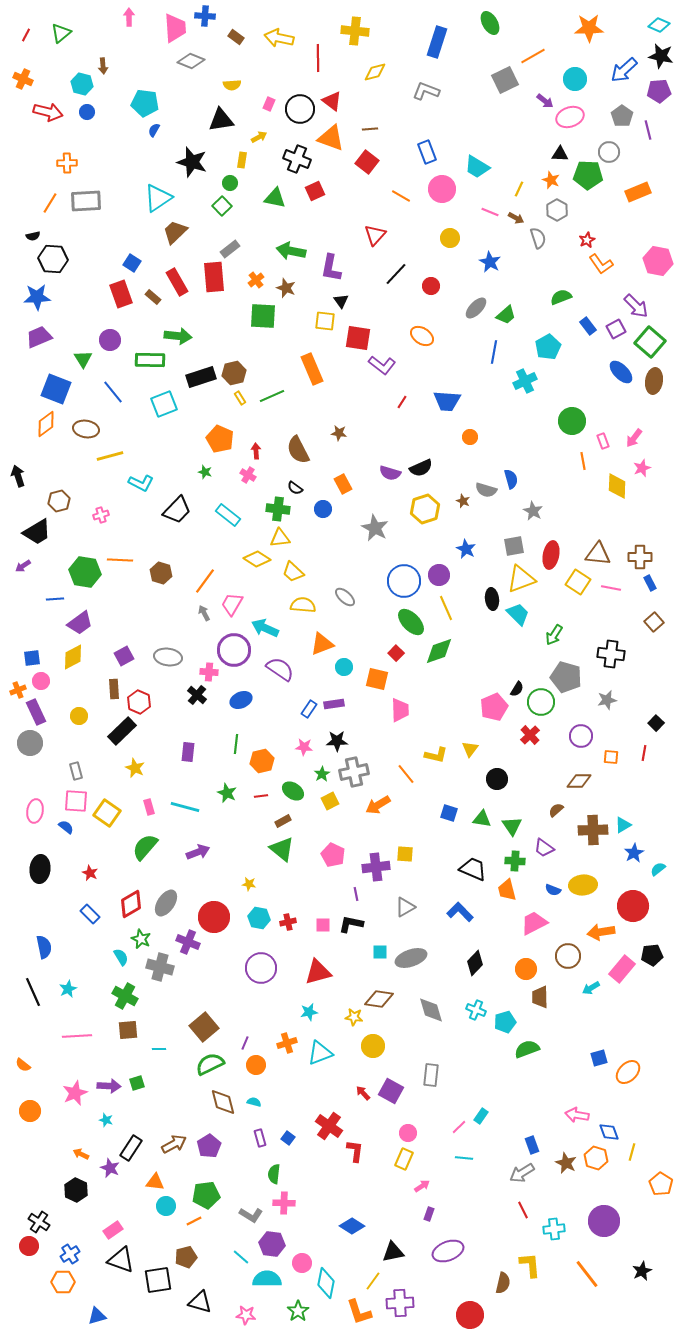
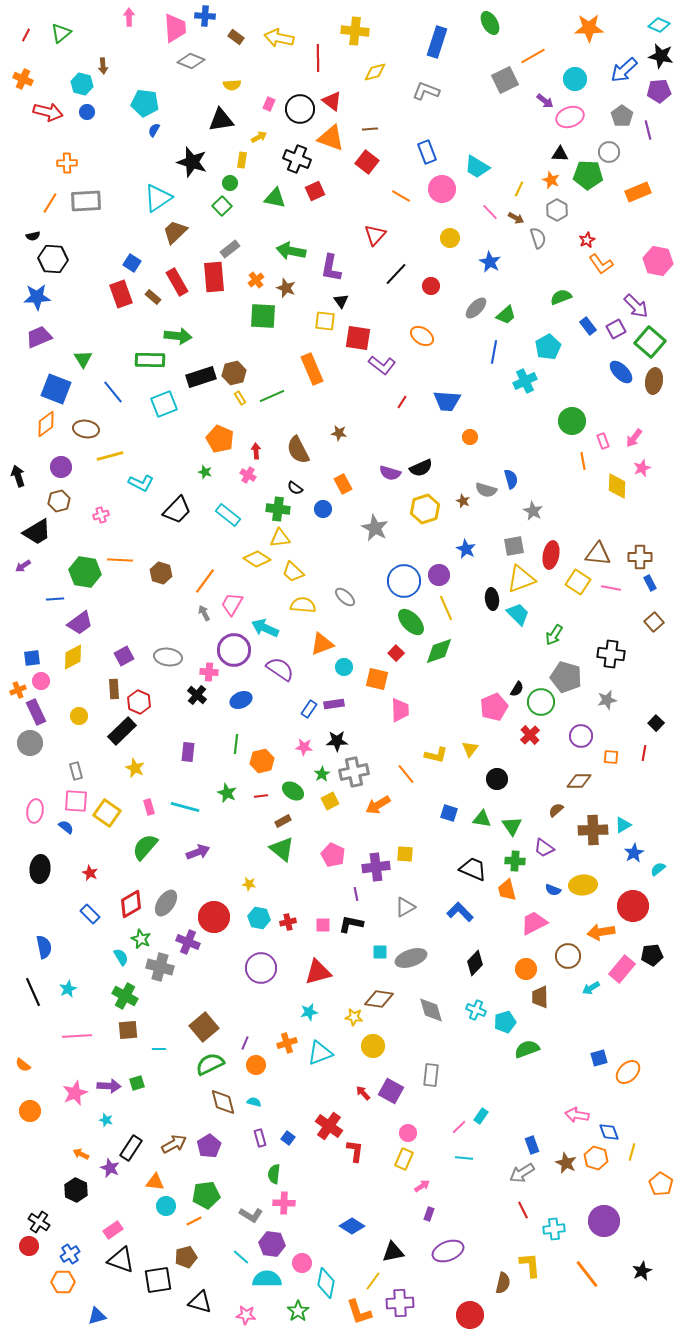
pink line at (490, 212): rotated 24 degrees clockwise
purple circle at (110, 340): moved 49 px left, 127 px down
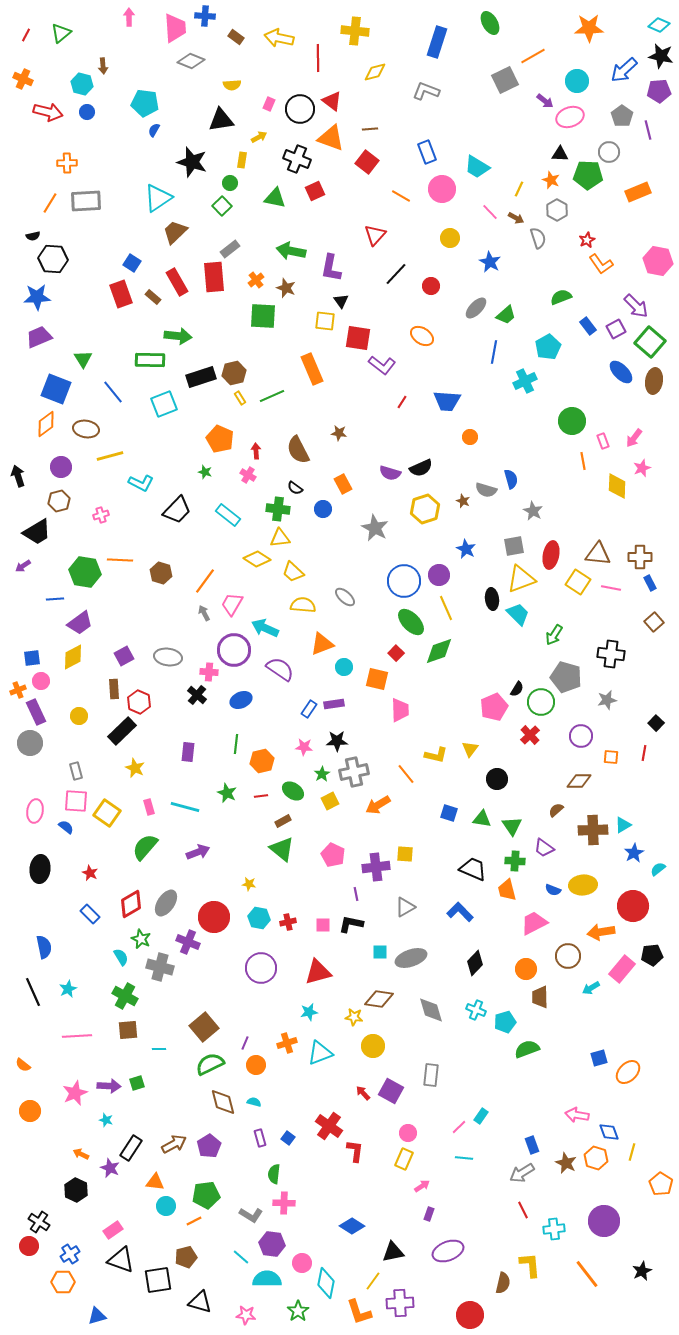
cyan circle at (575, 79): moved 2 px right, 2 px down
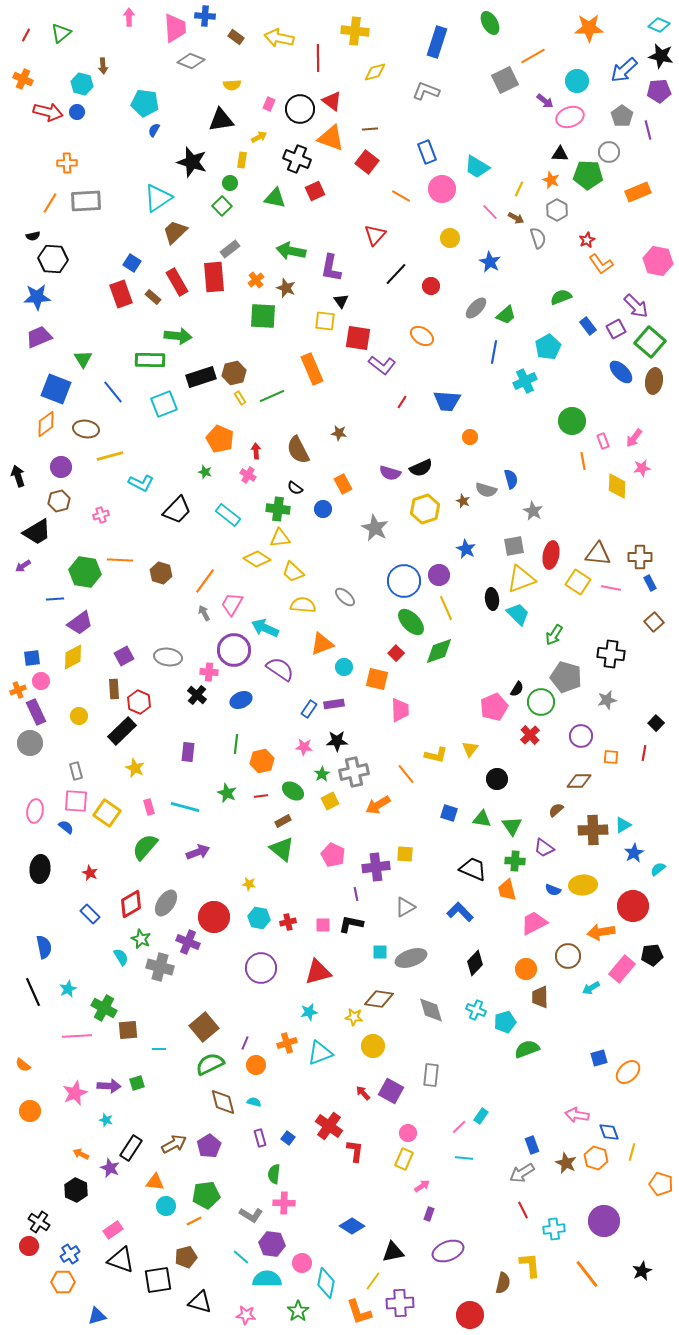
blue circle at (87, 112): moved 10 px left
pink star at (642, 468): rotated 12 degrees clockwise
green cross at (125, 996): moved 21 px left, 12 px down
orange pentagon at (661, 1184): rotated 15 degrees counterclockwise
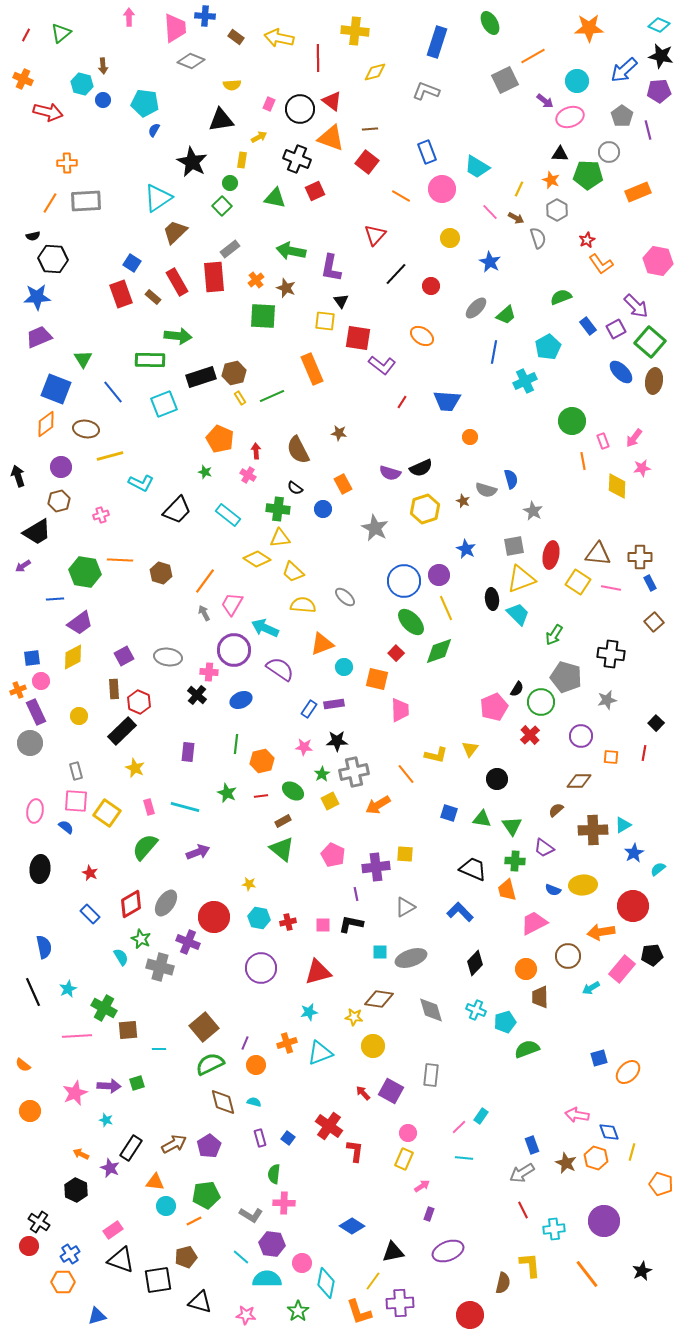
blue circle at (77, 112): moved 26 px right, 12 px up
black star at (192, 162): rotated 12 degrees clockwise
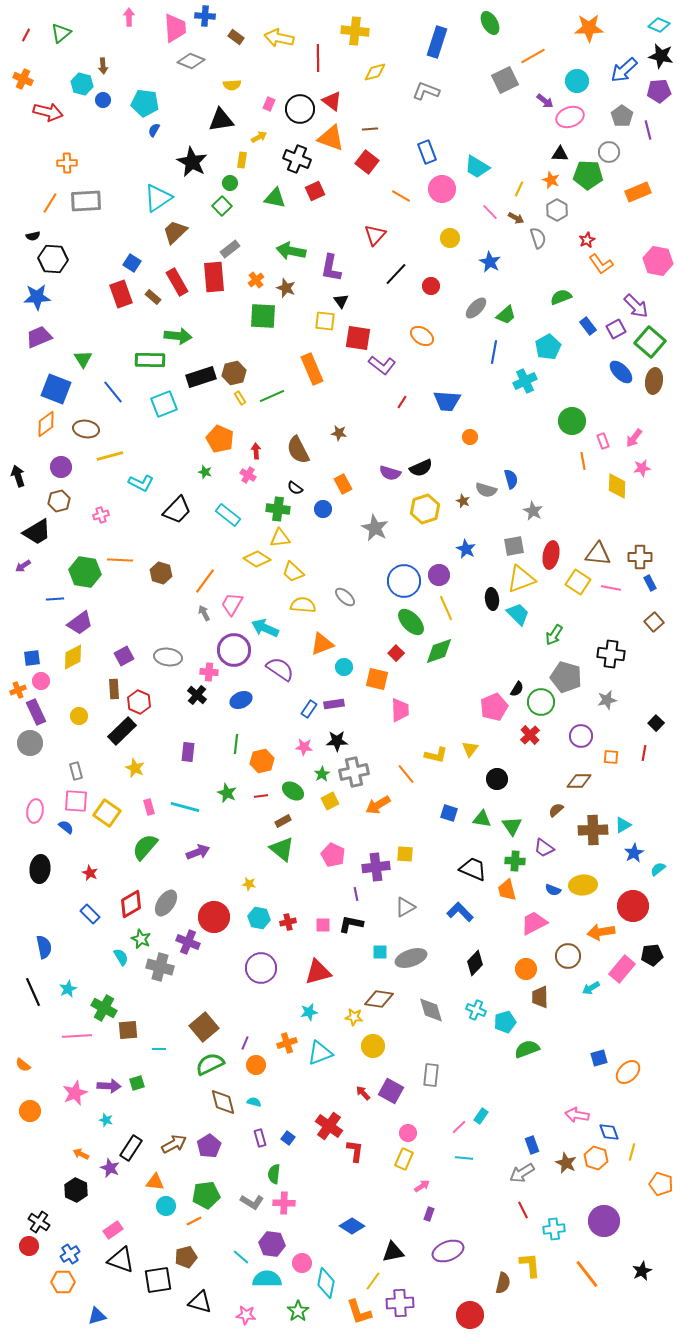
gray L-shape at (251, 1215): moved 1 px right, 13 px up
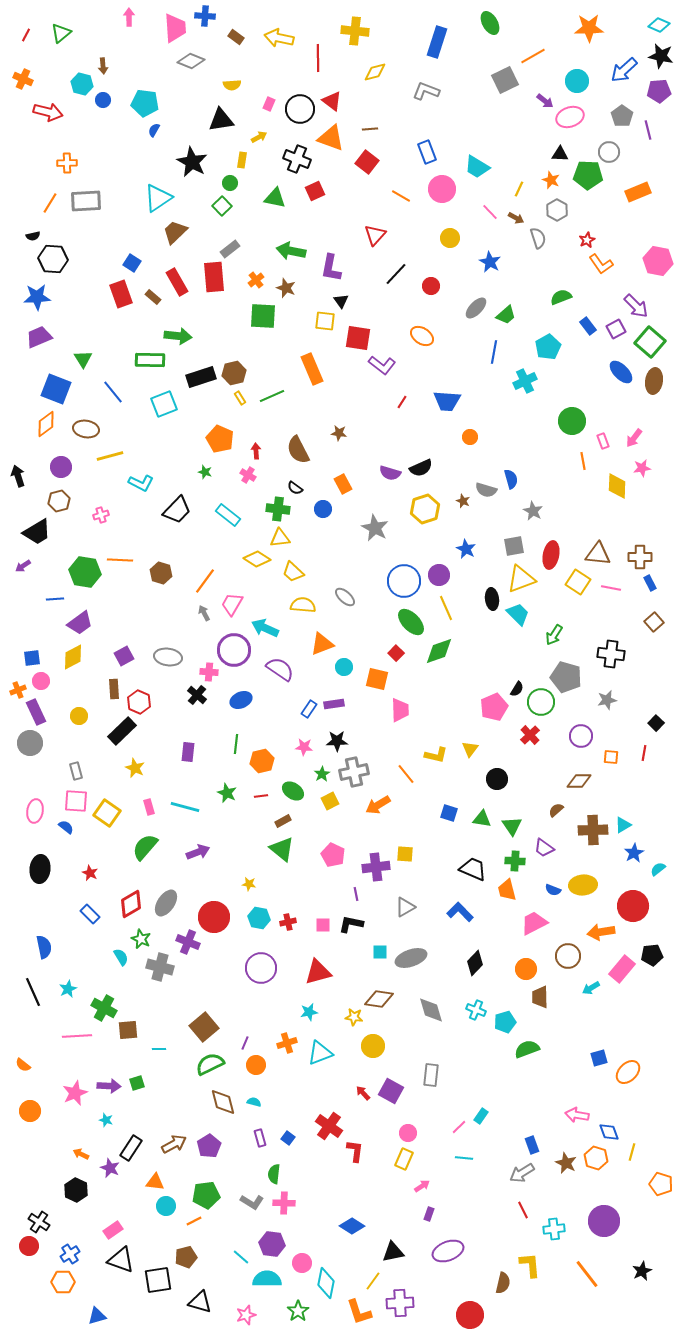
pink star at (246, 1315): rotated 24 degrees counterclockwise
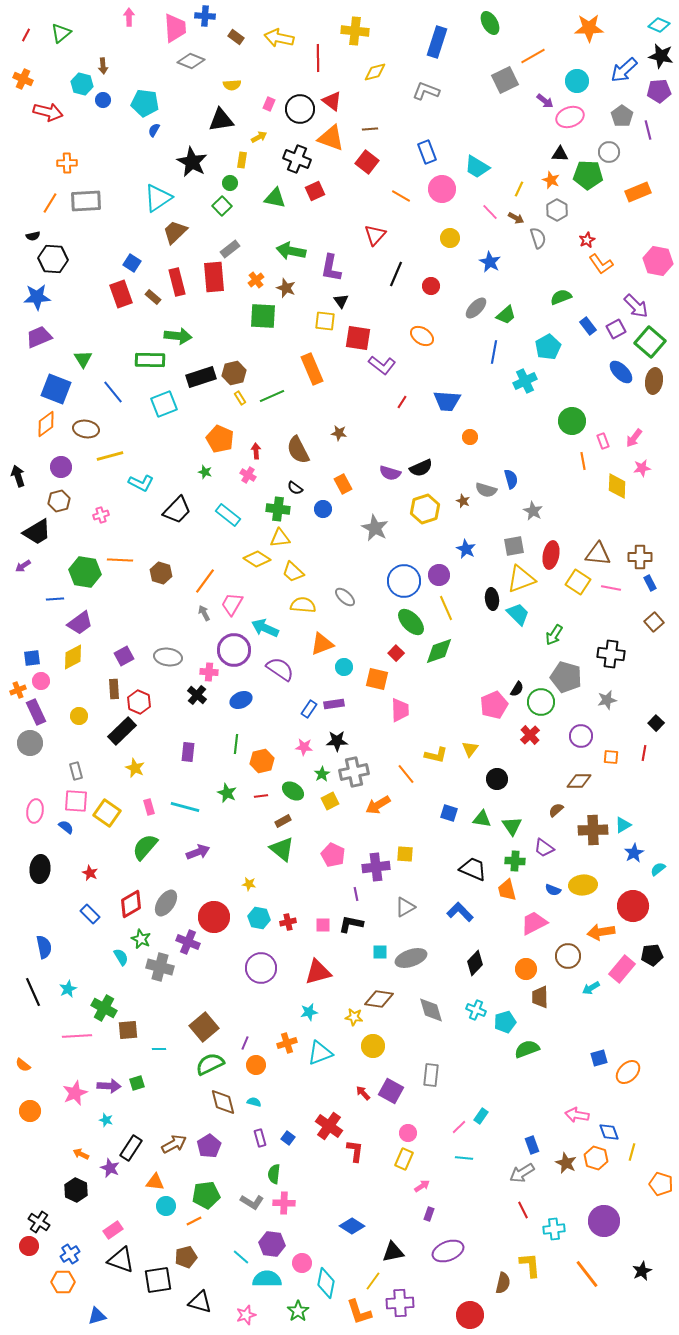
black line at (396, 274): rotated 20 degrees counterclockwise
red rectangle at (177, 282): rotated 16 degrees clockwise
pink pentagon at (494, 707): moved 2 px up
